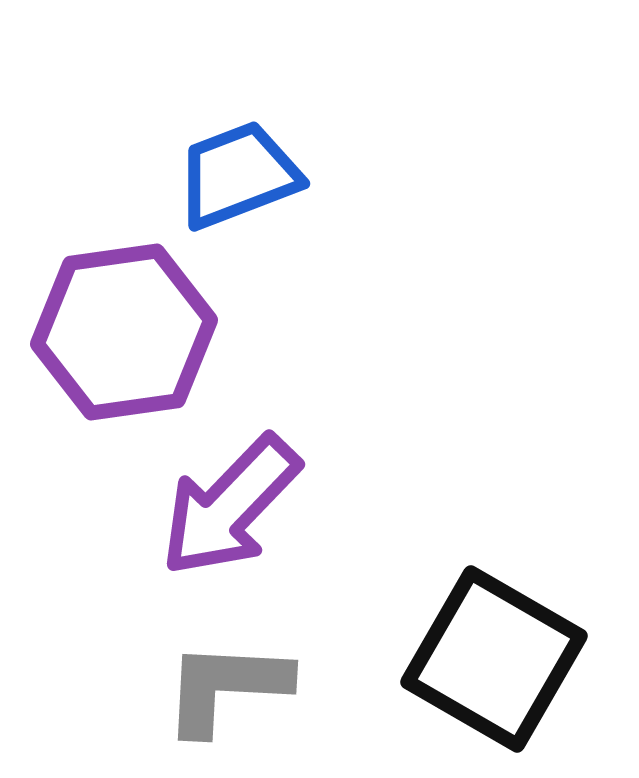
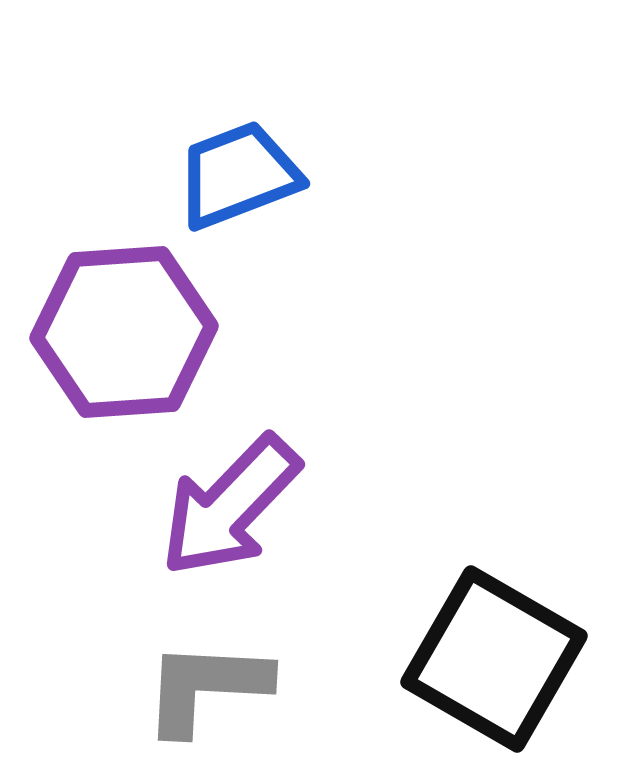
purple hexagon: rotated 4 degrees clockwise
gray L-shape: moved 20 px left
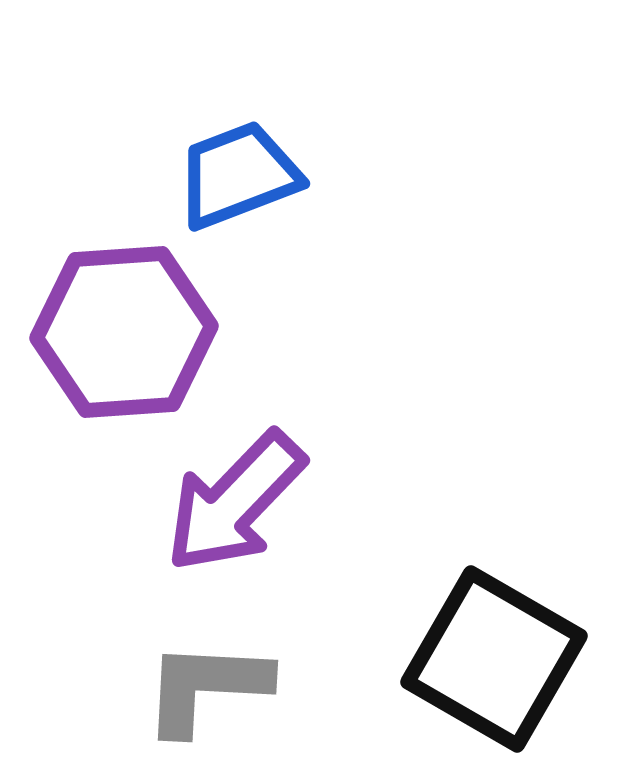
purple arrow: moved 5 px right, 4 px up
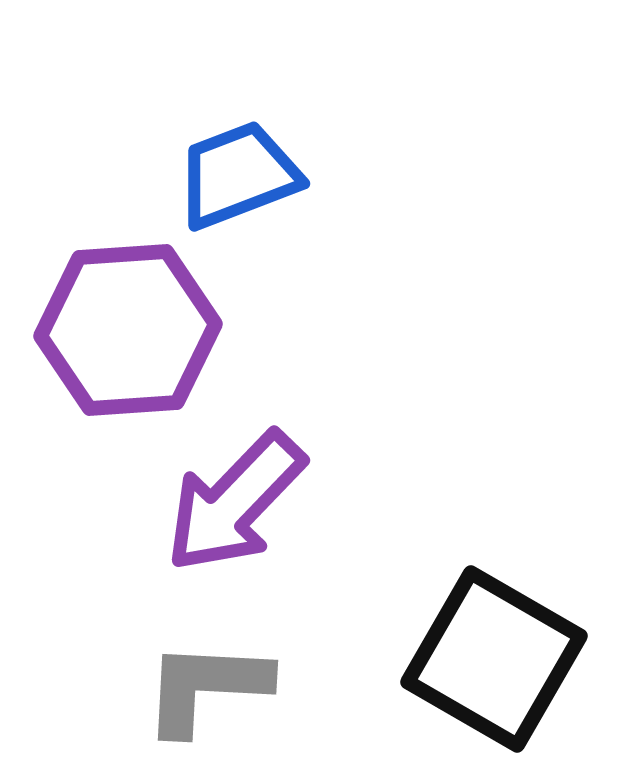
purple hexagon: moved 4 px right, 2 px up
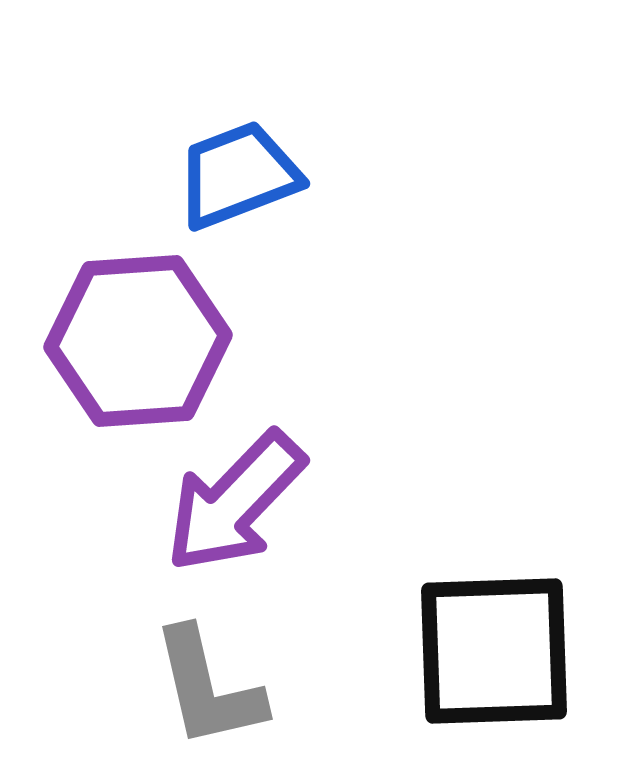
purple hexagon: moved 10 px right, 11 px down
black square: moved 8 px up; rotated 32 degrees counterclockwise
gray L-shape: moved 2 px right, 1 px down; rotated 106 degrees counterclockwise
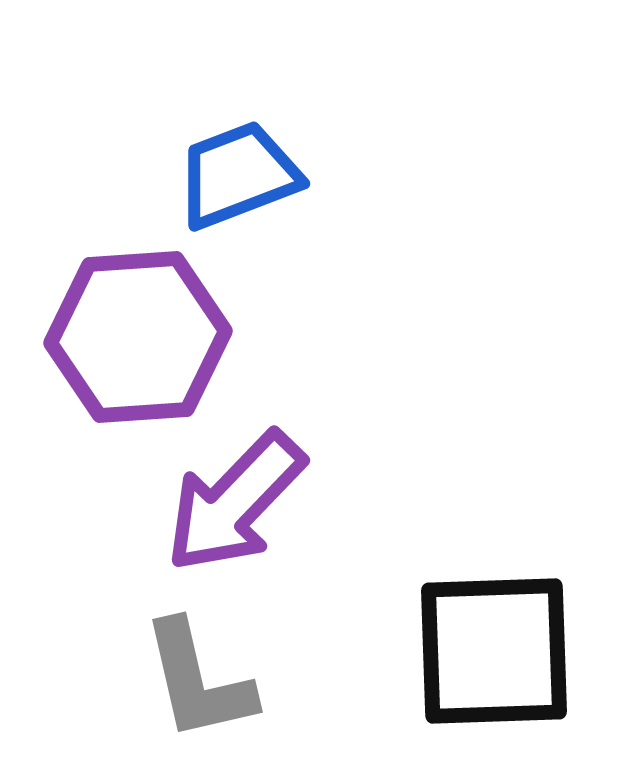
purple hexagon: moved 4 px up
gray L-shape: moved 10 px left, 7 px up
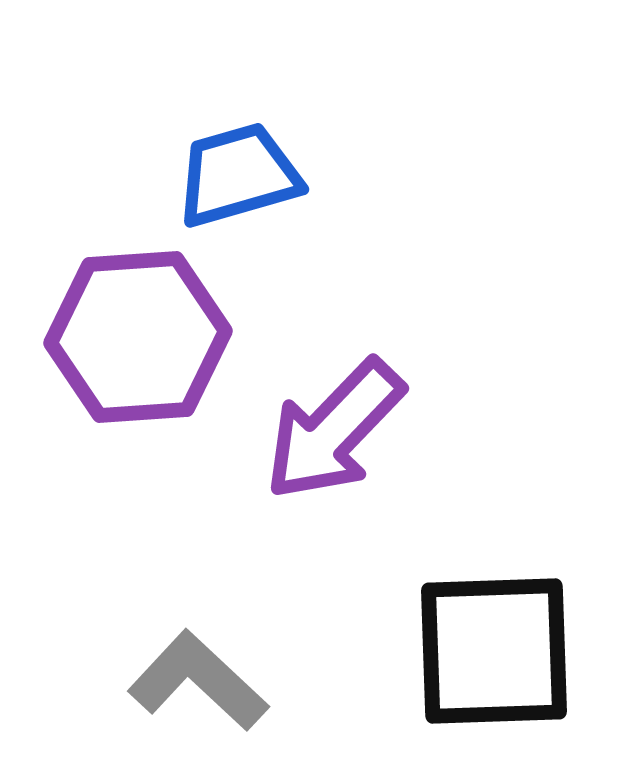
blue trapezoid: rotated 5 degrees clockwise
purple arrow: moved 99 px right, 72 px up
gray L-shape: rotated 146 degrees clockwise
